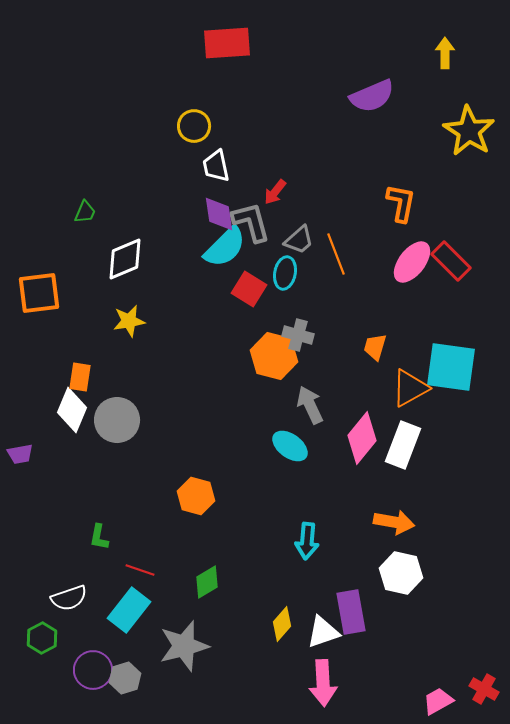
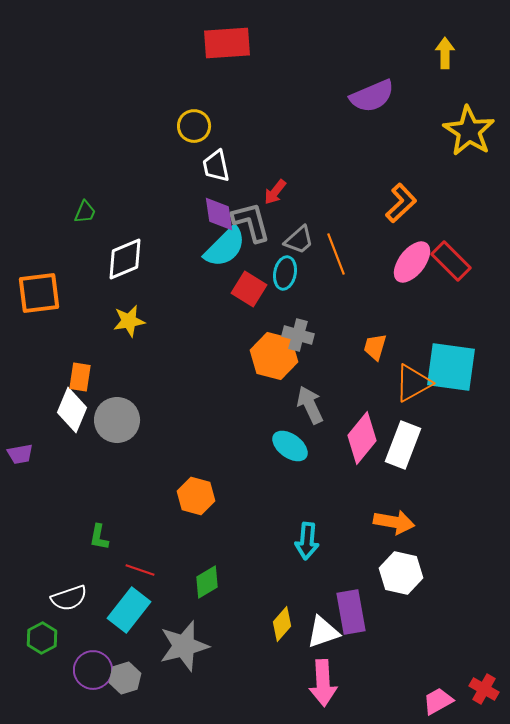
orange L-shape at (401, 203): rotated 36 degrees clockwise
orange triangle at (410, 388): moved 3 px right, 5 px up
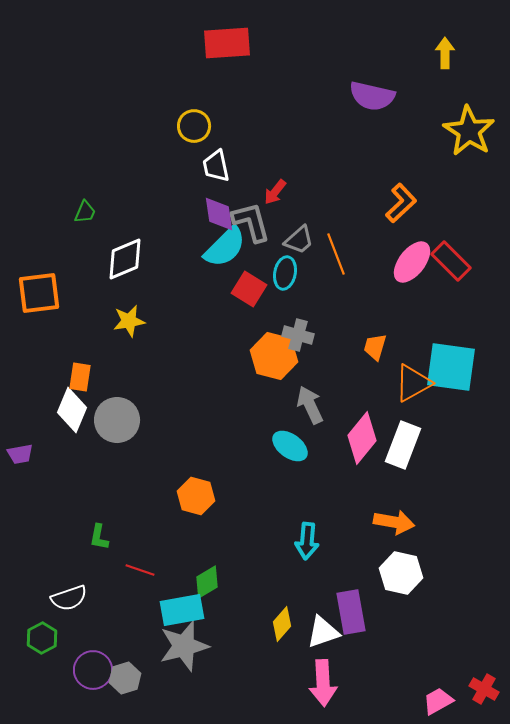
purple semicircle at (372, 96): rotated 36 degrees clockwise
cyan rectangle at (129, 610): moved 53 px right; rotated 42 degrees clockwise
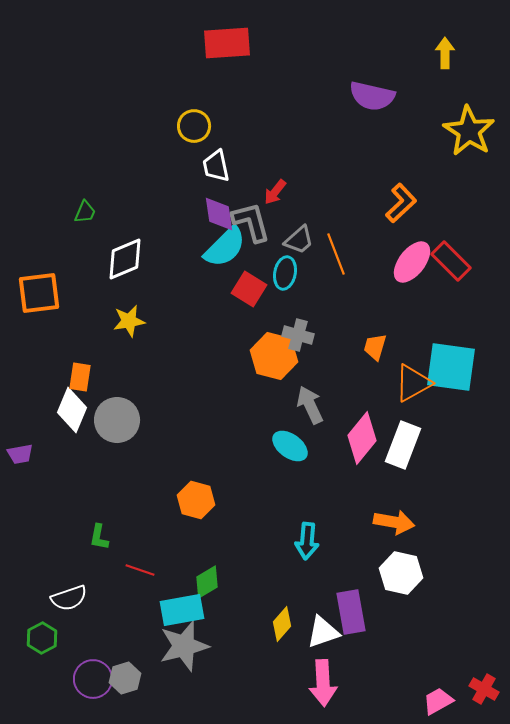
orange hexagon at (196, 496): moved 4 px down
purple circle at (93, 670): moved 9 px down
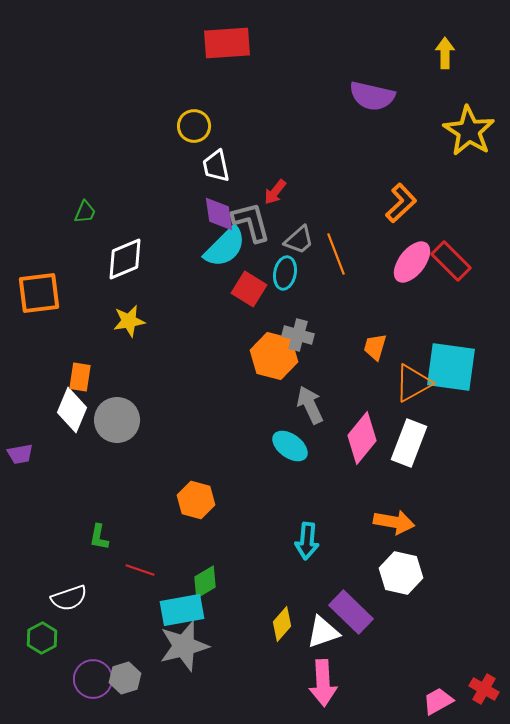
white rectangle at (403, 445): moved 6 px right, 2 px up
green diamond at (207, 582): moved 2 px left
purple rectangle at (351, 612): rotated 36 degrees counterclockwise
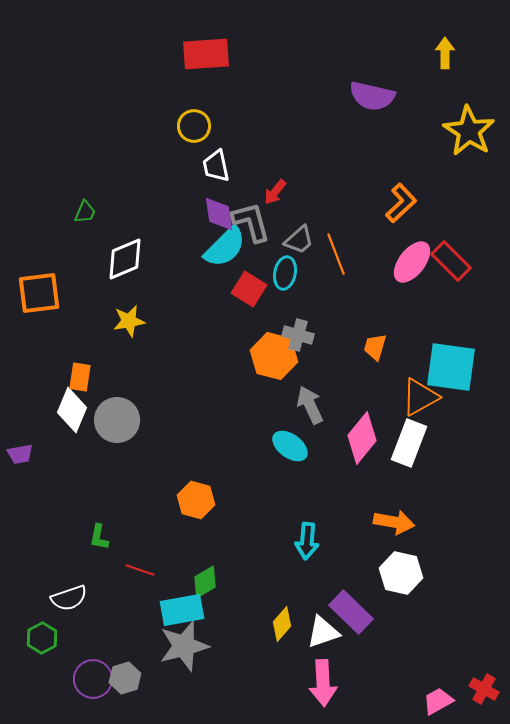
red rectangle at (227, 43): moved 21 px left, 11 px down
orange triangle at (413, 383): moved 7 px right, 14 px down
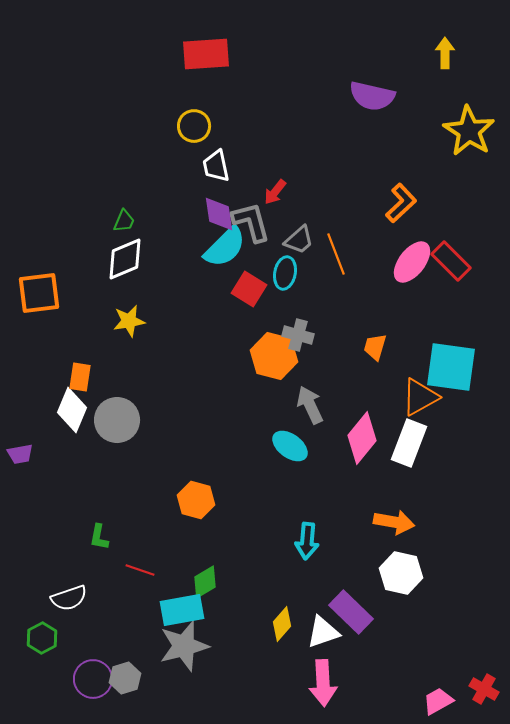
green trapezoid at (85, 212): moved 39 px right, 9 px down
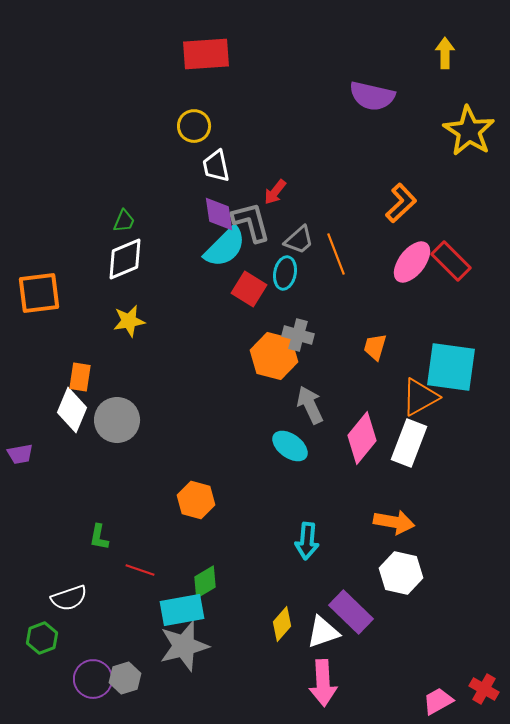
green hexagon at (42, 638): rotated 8 degrees clockwise
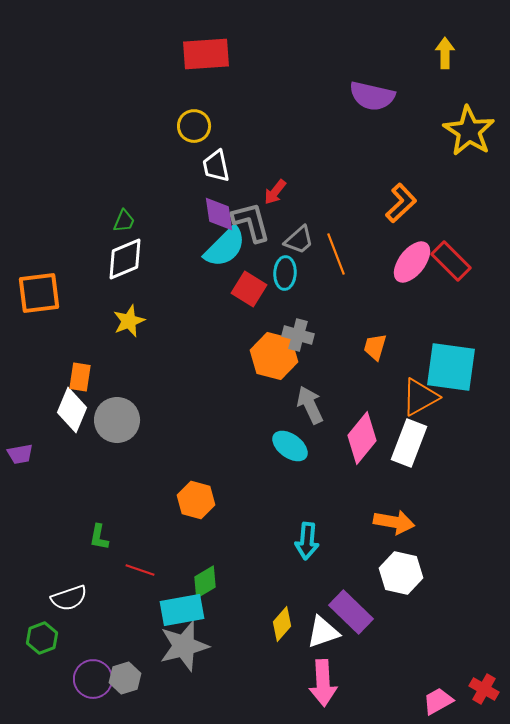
cyan ellipse at (285, 273): rotated 8 degrees counterclockwise
yellow star at (129, 321): rotated 12 degrees counterclockwise
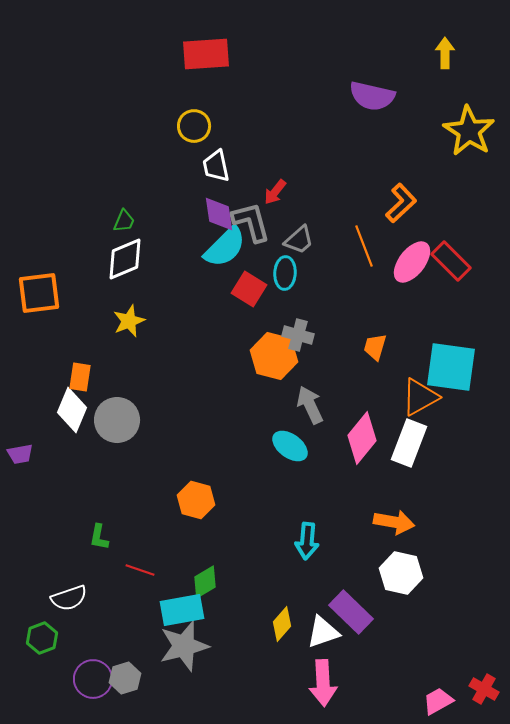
orange line at (336, 254): moved 28 px right, 8 px up
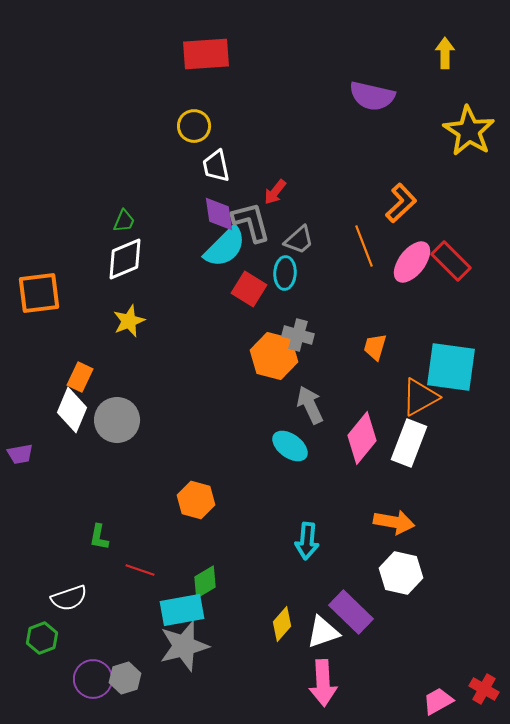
orange rectangle at (80, 377): rotated 16 degrees clockwise
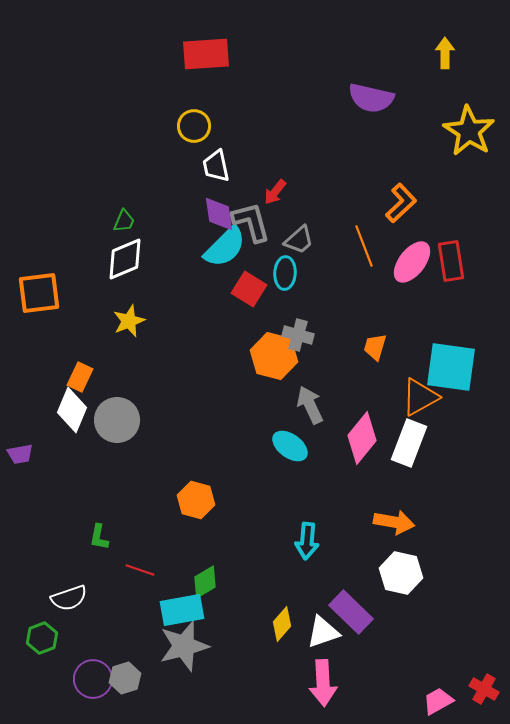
purple semicircle at (372, 96): moved 1 px left, 2 px down
red rectangle at (451, 261): rotated 36 degrees clockwise
